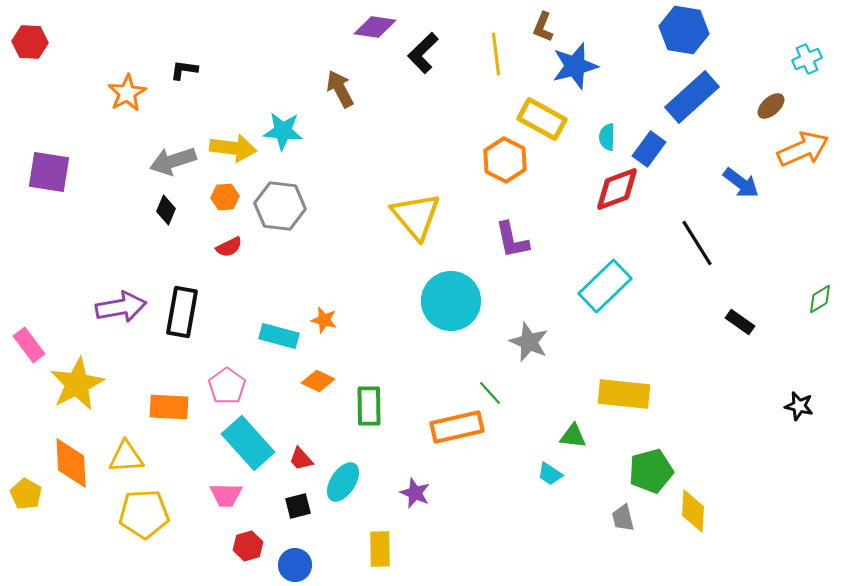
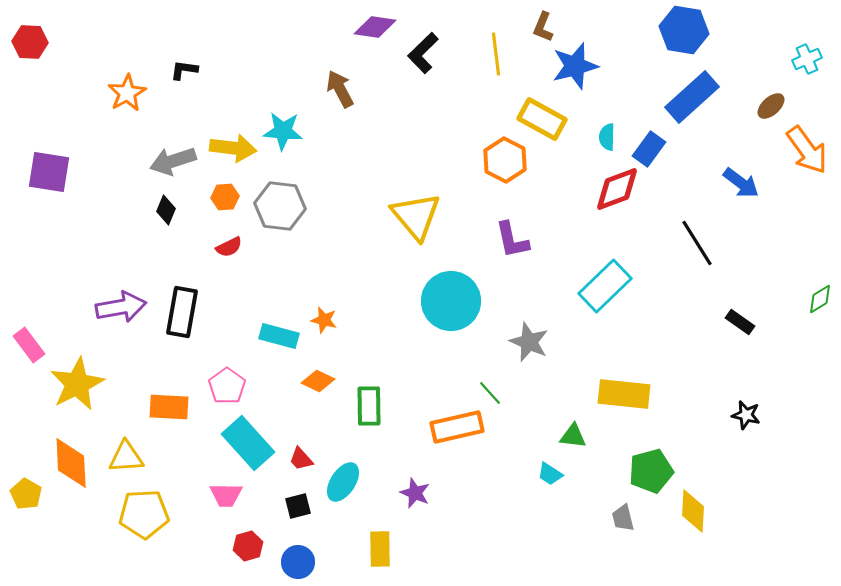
orange arrow at (803, 149): moved 4 px right, 1 px down; rotated 78 degrees clockwise
black star at (799, 406): moved 53 px left, 9 px down
blue circle at (295, 565): moved 3 px right, 3 px up
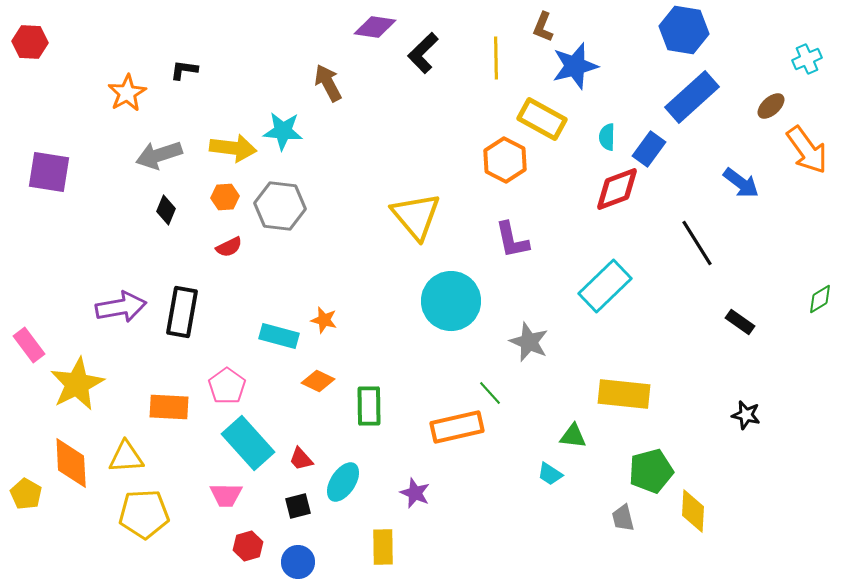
yellow line at (496, 54): moved 4 px down; rotated 6 degrees clockwise
brown arrow at (340, 89): moved 12 px left, 6 px up
gray arrow at (173, 161): moved 14 px left, 6 px up
yellow rectangle at (380, 549): moved 3 px right, 2 px up
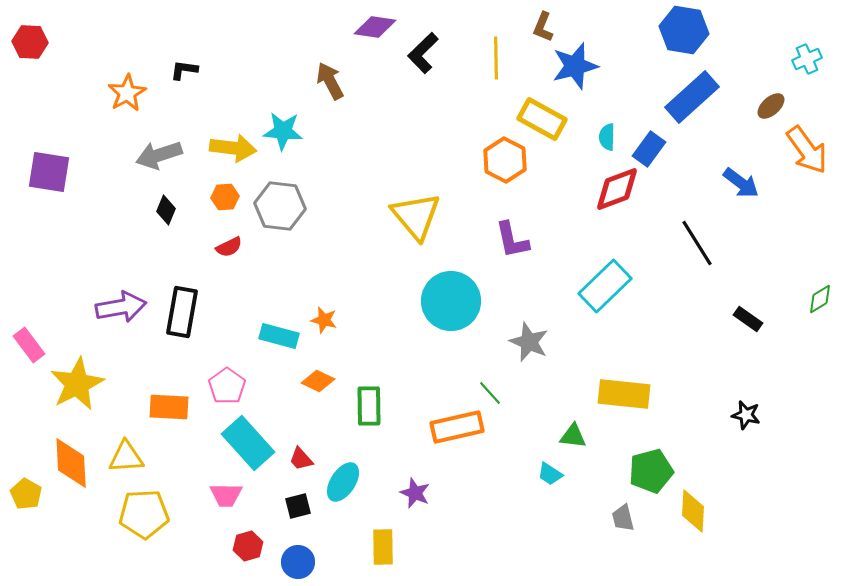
brown arrow at (328, 83): moved 2 px right, 2 px up
black rectangle at (740, 322): moved 8 px right, 3 px up
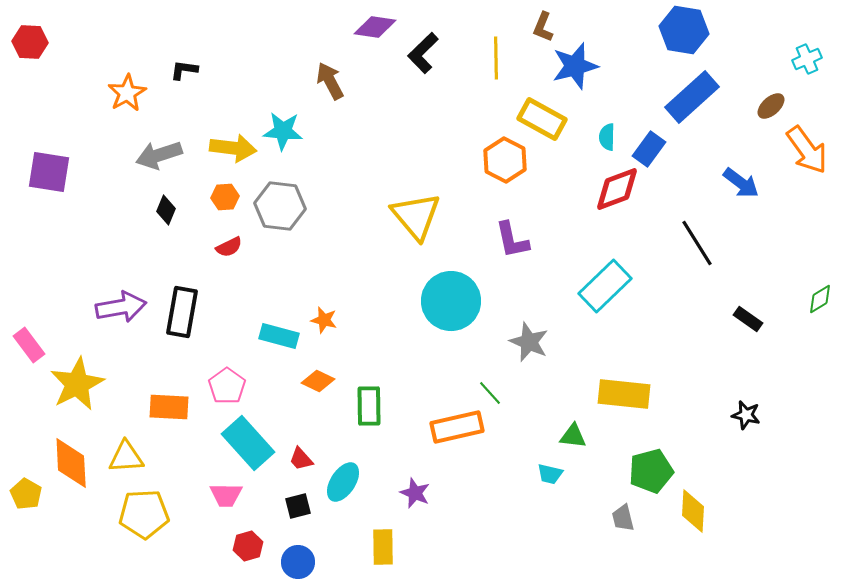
cyan trapezoid at (550, 474): rotated 20 degrees counterclockwise
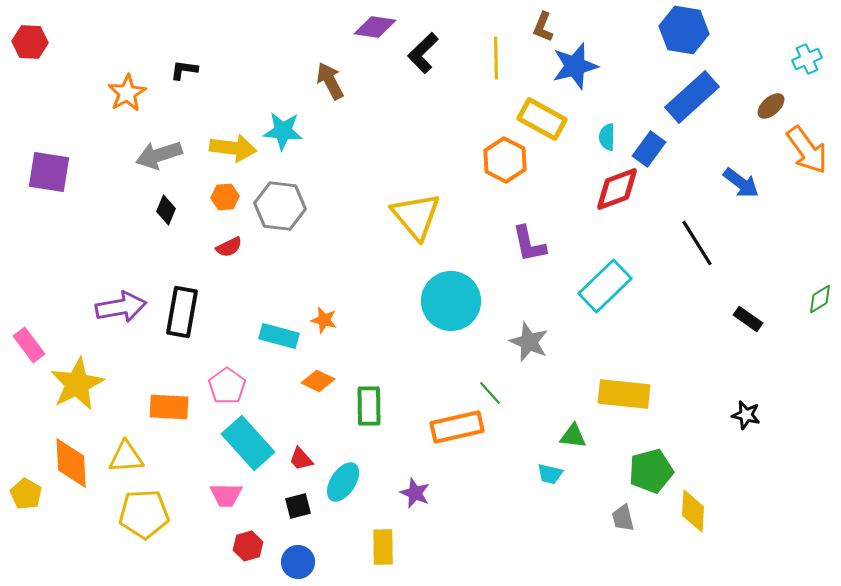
purple L-shape at (512, 240): moved 17 px right, 4 px down
